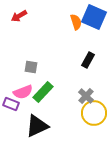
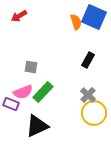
gray cross: moved 2 px right, 1 px up
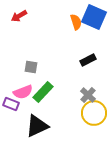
black rectangle: rotated 35 degrees clockwise
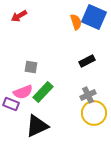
black rectangle: moved 1 px left, 1 px down
gray cross: rotated 21 degrees clockwise
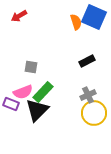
black triangle: moved 16 px up; rotated 20 degrees counterclockwise
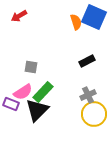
pink semicircle: rotated 12 degrees counterclockwise
yellow circle: moved 1 px down
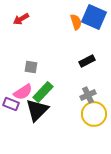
red arrow: moved 2 px right, 3 px down
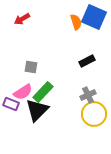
red arrow: moved 1 px right
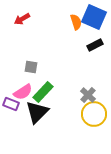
black rectangle: moved 8 px right, 16 px up
gray cross: rotated 21 degrees counterclockwise
black triangle: moved 2 px down
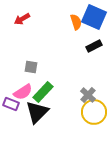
black rectangle: moved 1 px left, 1 px down
yellow circle: moved 2 px up
